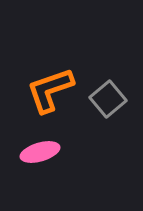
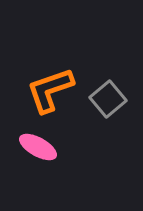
pink ellipse: moved 2 px left, 5 px up; rotated 45 degrees clockwise
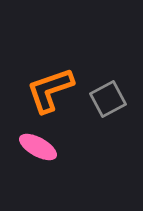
gray square: rotated 12 degrees clockwise
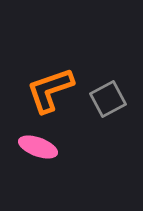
pink ellipse: rotated 9 degrees counterclockwise
